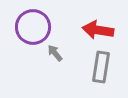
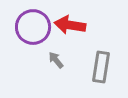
red arrow: moved 28 px left, 5 px up
gray arrow: moved 1 px right, 7 px down
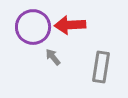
red arrow: rotated 12 degrees counterclockwise
gray arrow: moved 3 px left, 3 px up
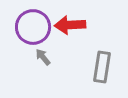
gray arrow: moved 10 px left
gray rectangle: moved 1 px right
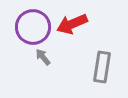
red arrow: moved 2 px right, 1 px up; rotated 20 degrees counterclockwise
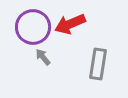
red arrow: moved 2 px left
gray rectangle: moved 4 px left, 3 px up
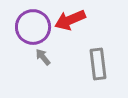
red arrow: moved 4 px up
gray rectangle: rotated 16 degrees counterclockwise
